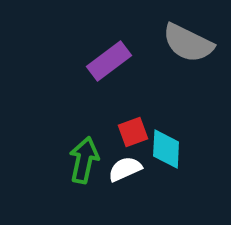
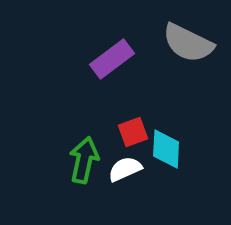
purple rectangle: moved 3 px right, 2 px up
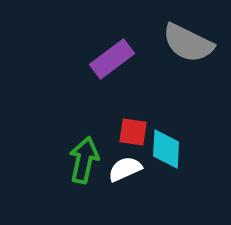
red square: rotated 28 degrees clockwise
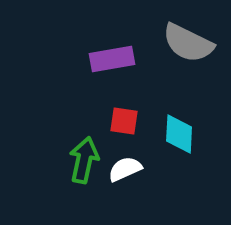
purple rectangle: rotated 27 degrees clockwise
red square: moved 9 px left, 11 px up
cyan diamond: moved 13 px right, 15 px up
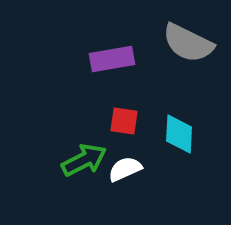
green arrow: rotated 51 degrees clockwise
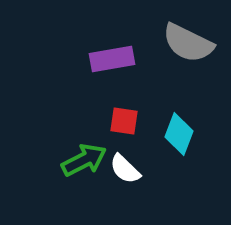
cyan diamond: rotated 18 degrees clockwise
white semicircle: rotated 112 degrees counterclockwise
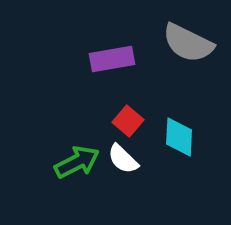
red square: moved 4 px right; rotated 32 degrees clockwise
cyan diamond: moved 3 px down; rotated 18 degrees counterclockwise
green arrow: moved 7 px left, 2 px down
white semicircle: moved 2 px left, 10 px up
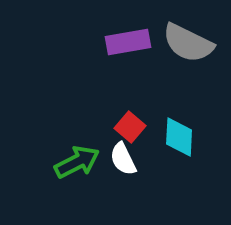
purple rectangle: moved 16 px right, 17 px up
red square: moved 2 px right, 6 px down
white semicircle: rotated 20 degrees clockwise
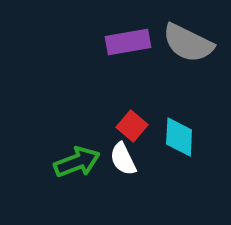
red square: moved 2 px right, 1 px up
green arrow: rotated 6 degrees clockwise
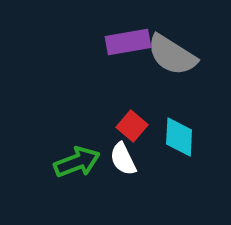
gray semicircle: moved 16 px left, 12 px down; rotated 6 degrees clockwise
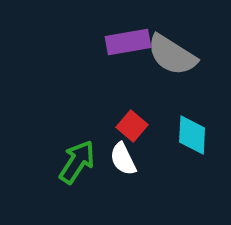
cyan diamond: moved 13 px right, 2 px up
green arrow: rotated 36 degrees counterclockwise
